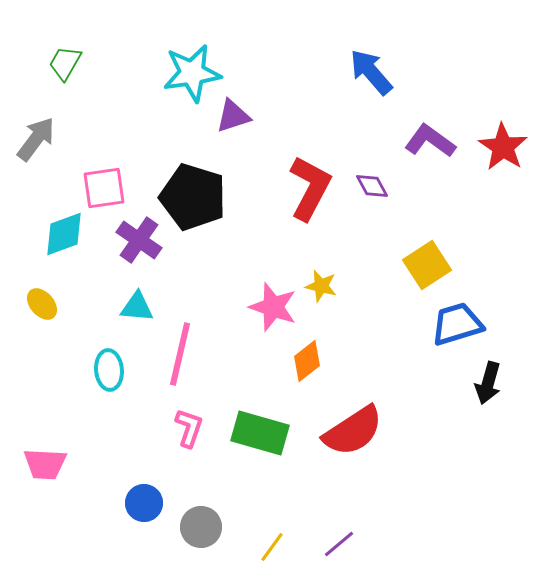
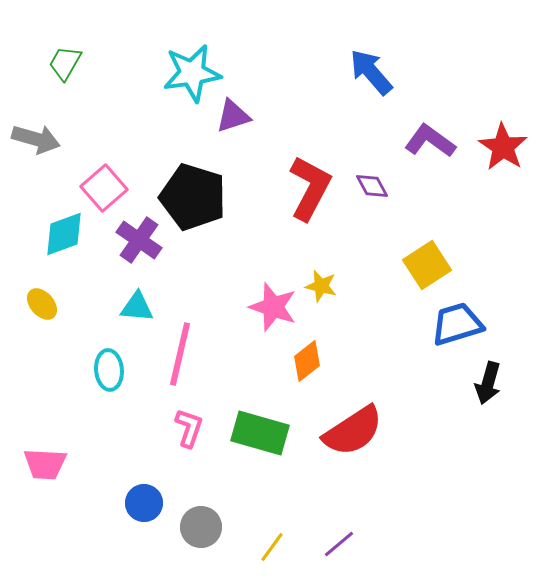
gray arrow: rotated 69 degrees clockwise
pink square: rotated 33 degrees counterclockwise
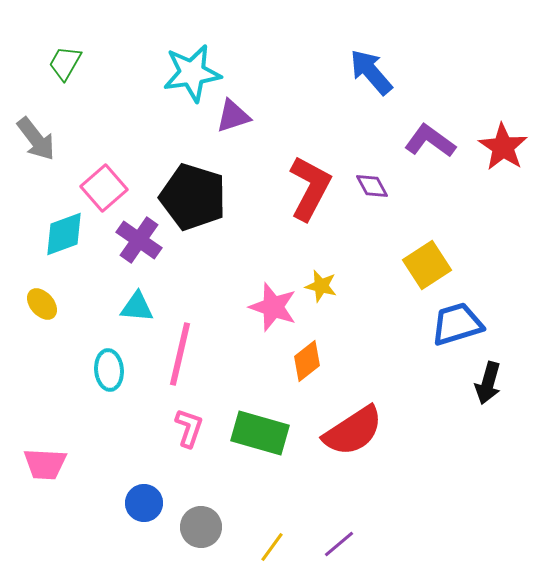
gray arrow: rotated 36 degrees clockwise
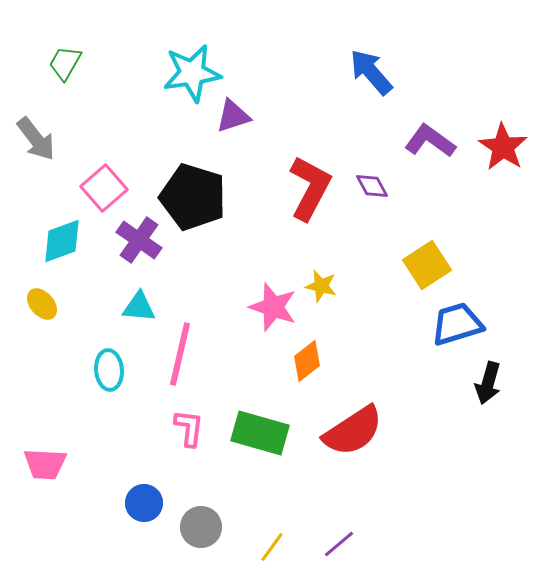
cyan diamond: moved 2 px left, 7 px down
cyan triangle: moved 2 px right
pink L-shape: rotated 12 degrees counterclockwise
